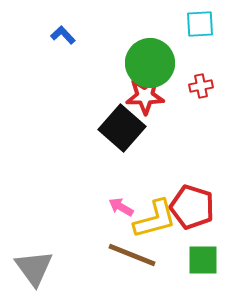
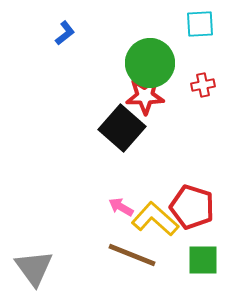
blue L-shape: moved 2 px right, 2 px up; rotated 95 degrees clockwise
red cross: moved 2 px right, 1 px up
yellow L-shape: rotated 123 degrees counterclockwise
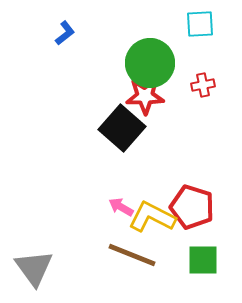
yellow L-shape: moved 3 px left, 2 px up; rotated 15 degrees counterclockwise
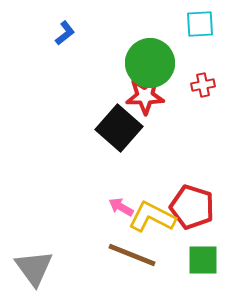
black square: moved 3 px left
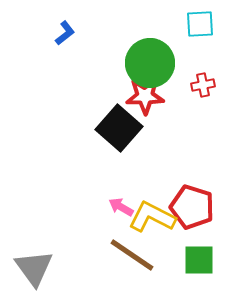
brown line: rotated 12 degrees clockwise
green square: moved 4 px left
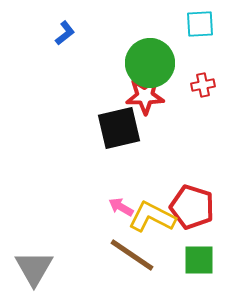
black square: rotated 36 degrees clockwise
gray triangle: rotated 6 degrees clockwise
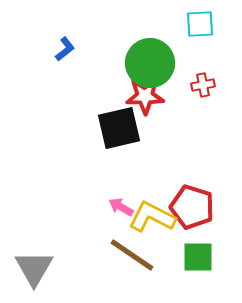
blue L-shape: moved 16 px down
green square: moved 1 px left, 3 px up
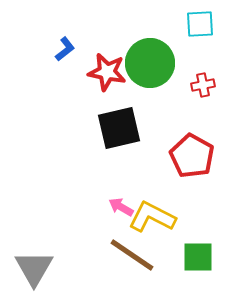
red star: moved 38 px left, 24 px up; rotated 12 degrees clockwise
red pentagon: moved 51 px up; rotated 12 degrees clockwise
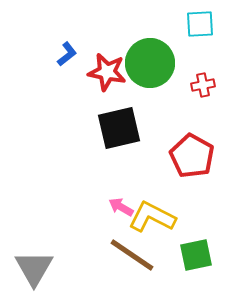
blue L-shape: moved 2 px right, 5 px down
green square: moved 2 px left, 2 px up; rotated 12 degrees counterclockwise
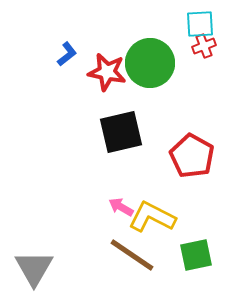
red cross: moved 1 px right, 39 px up; rotated 10 degrees counterclockwise
black square: moved 2 px right, 4 px down
